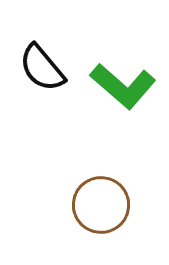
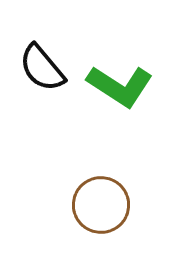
green L-shape: moved 3 px left; rotated 8 degrees counterclockwise
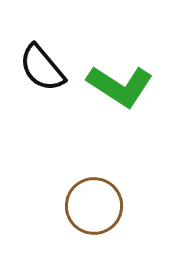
brown circle: moved 7 px left, 1 px down
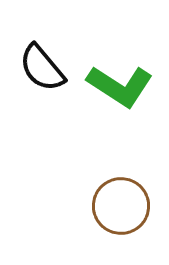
brown circle: moved 27 px right
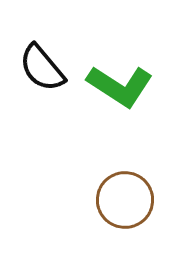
brown circle: moved 4 px right, 6 px up
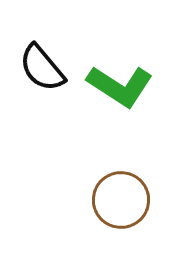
brown circle: moved 4 px left
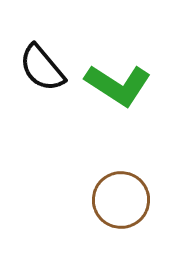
green L-shape: moved 2 px left, 1 px up
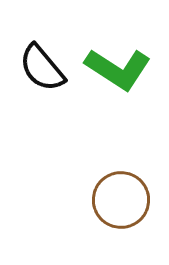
green L-shape: moved 16 px up
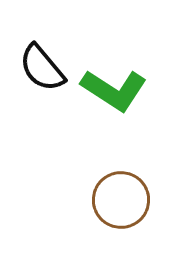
green L-shape: moved 4 px left, 21 px down
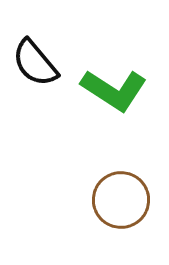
black semicircle: moved 7 px left, 5 px up
